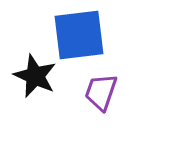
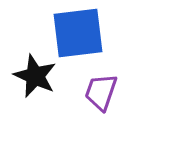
blue square: moved 1 px left, 2 px up
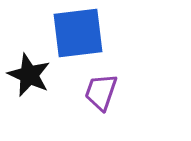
black star: moved 6 px left, 1 px up
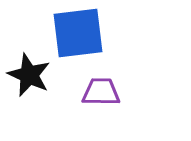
purple trapezoid: rotated 72 degrees clockwise
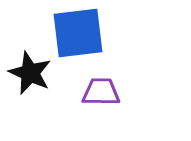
black star: moved 1 px right, 2 px up
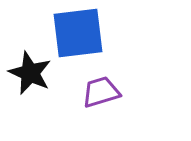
purple trapezoid: rotated 18 degrees counterclockwise
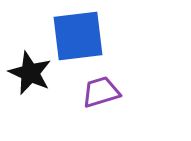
blue square: moved 3 px down
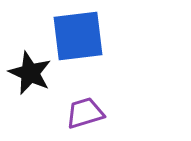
purple trapezoid: moved 16 px left, 21 px down
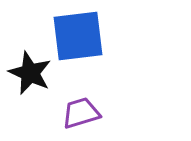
purple trapezoid: moved 4 px left
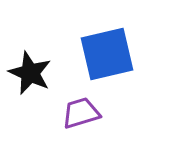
blue square: moved 29 px right, 18 px down; rotated 6 degrees counterclockwise
